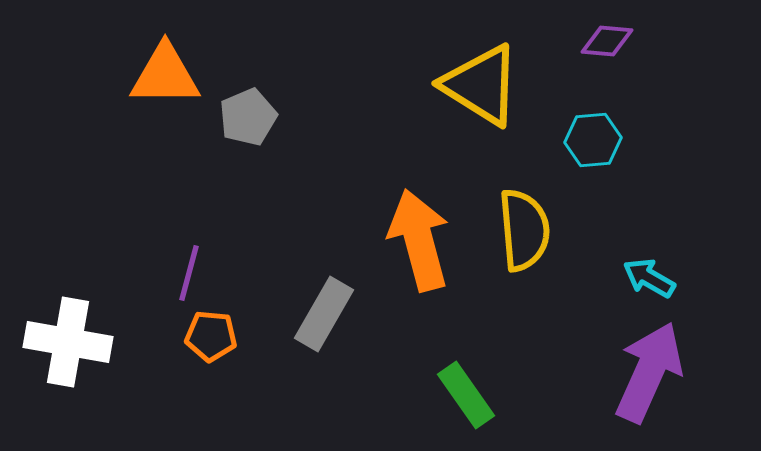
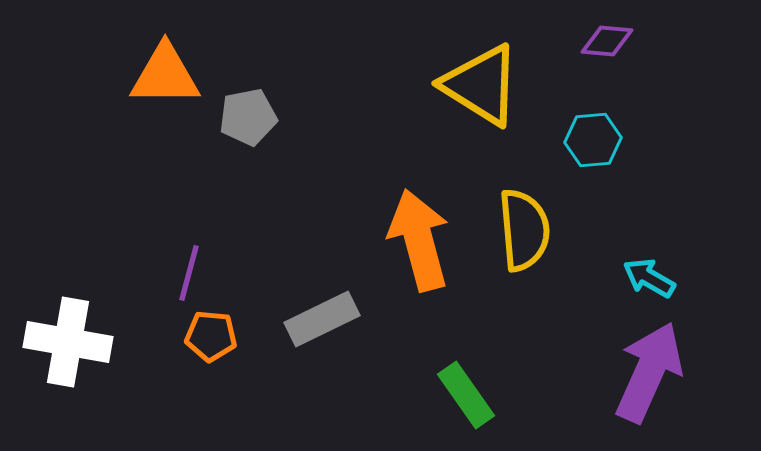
gray pentagon: rotated 12 degrees clockwise
gray rectangle: moved 2 px left, 5 px down; rotated 34 degrees clockwise
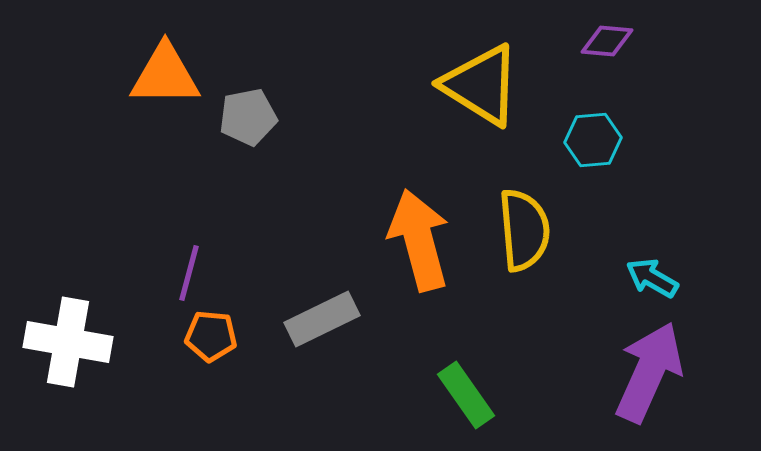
cyan arrow: moved 3 px right
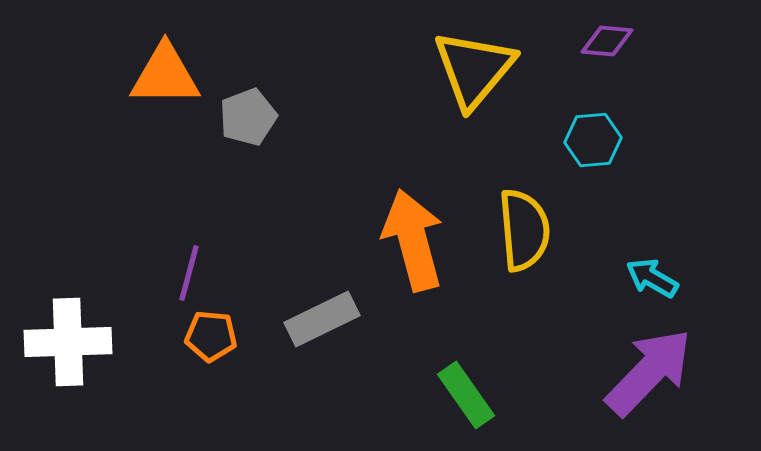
yellow triangle: moved 7 px left, 16 px up; rotated 38 degrees clockwise
gray pentagon: rotated 10 degrees counterclockwise
orange arrow: moved 6 px left
white cross: rotated 12 degrees counterclockwise
purple arrow: rotated 20 degrees clockwise
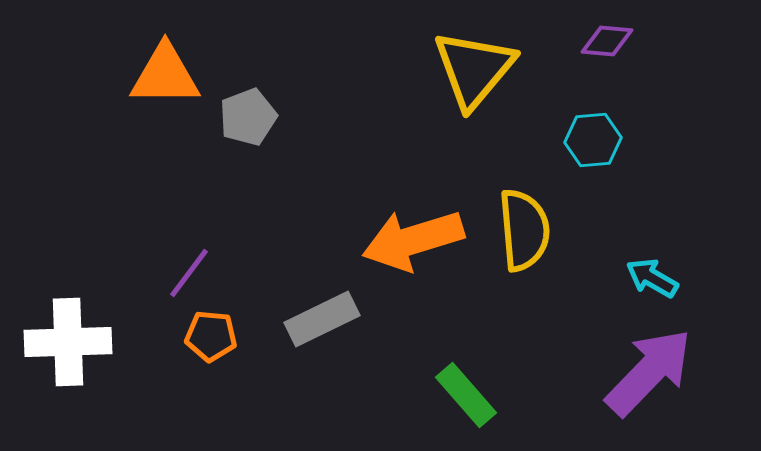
orange arrow: rotated 92 degrees counterclockwise
purple line: rotated 22 degrees clockwise
green rectangle: rotated 6 degrees counterclockwise
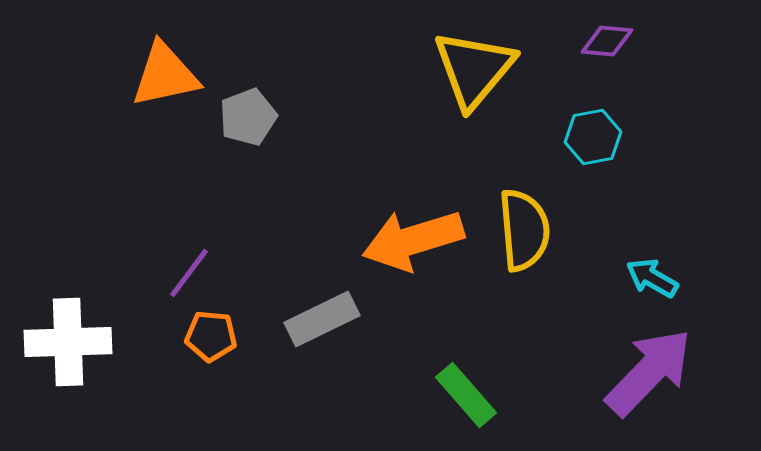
orange triangle: rotated 12 degrees counterclockwise
cyan hexagon: moved 3 px up; rotated 6 degrees counterclockwise
